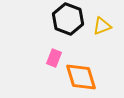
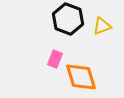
pink rectangle: moved 1 px right, 1 px down
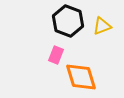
black hexagon: moved 2 px down
pink rectangle: moved 1 px right, 4 px up
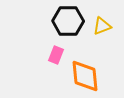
black hexagon: rotated 20 degrees counterclockwise
orange diamond: moved 4 px right, 1 px up; rotated 12 degrees clockwise
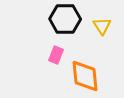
black hexagon: moved 3 px left, 2 px up
yellow triangle: rotated 42 degrees counterclockwise
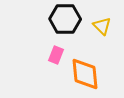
yellow triangle: rotated 12 degrees counterclockwise
orange diamond: moved 2 px up
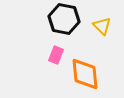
black hexagon: moved 1 px left; rotated 12 degrees clockwise
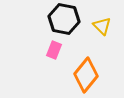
pink rectangle: moved 2 px left, 5 px up
orange diamond: moved 1 px right, 1 px down; rotated 44 degrees clockwise
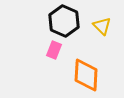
black hexagon: moved 2 px down; rotated 12 degrees clockwise
orange diamond: rotated 36 degrees counterclockwise
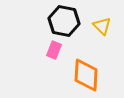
black hexagon: rotated 12 degrees counterclockwise
